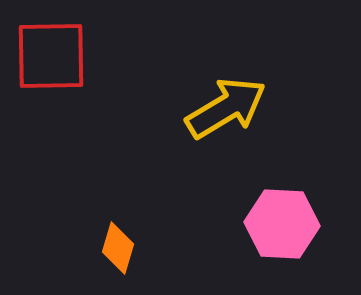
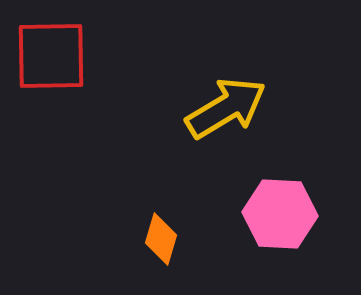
pink hexagon: moved 2 px left, 10 px up
orange diamond: moved 43 px right, 9 px up
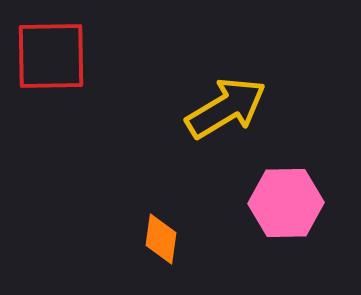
pink hexagon: moved 6 px right, 11 px up; rotated 4 degrees counterclockwise
orange diamond: rotated 9 degrees counterclockwise
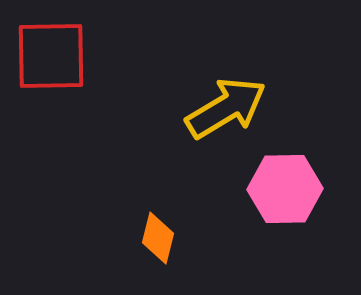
pink hexagon: moved 1 px left, 14 px up
orange diamond: moved 3 px left, 1 px up; rotated 6 degrees clockwise
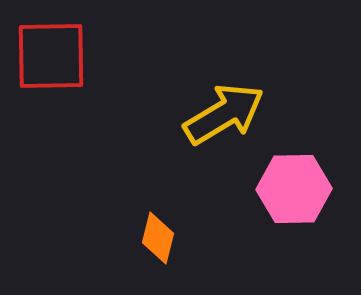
yellow arrow: moved 2 px left, 6 px down
pink hexagon: moved 9 px right
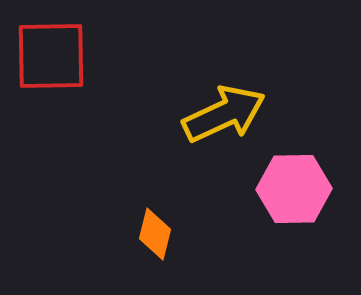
yellow arrow: rotated 6 degrees clockwise
orange diamond: moved 3 px left, 4 px up
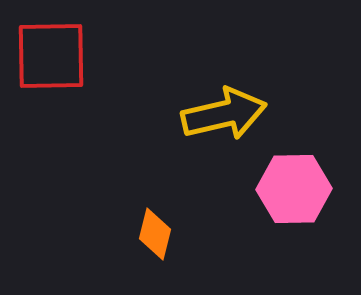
yellow arrow: rotated 12 degrees clockwise
